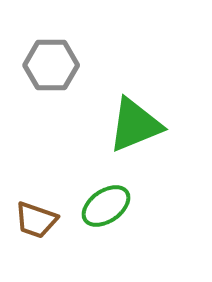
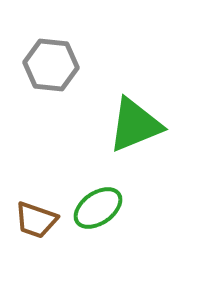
gray hexagon: rotated 6 degrees clockwise
green ellipse: moved 8 px left, 2 px down
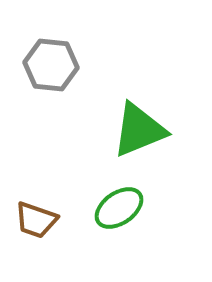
green triangle: moved 4 px right, 5 px down
green ellipse: moved 21 px right
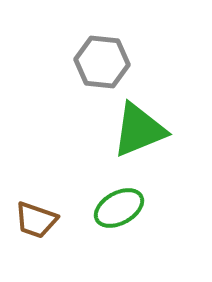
gray hexagon: moved 51 px right, 3 px up
green ellipse: rotated 6 degrees clockwise
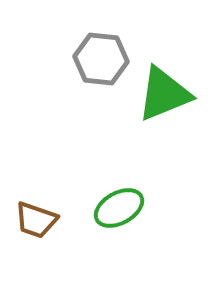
gray hexagon: moved 1 px left, 3 px up
green triangle: moved 25 px right, 36 px up
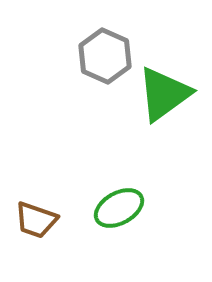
gray hexagon: moved 4 px right, 3 px up; rotated 18 degrees clockwise
green triangle: rotated 14 degrees counterclockwise
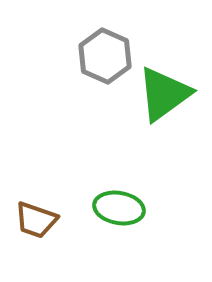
green ellipse: rotated 39 degrees clockwise
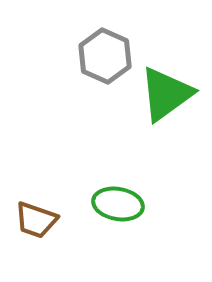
green triangle: moved 2 px right
green ellipse: moved 1 px left, 4 px up
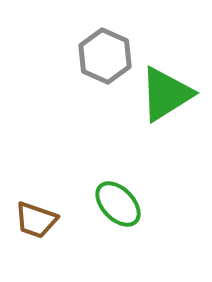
green triangle: rotated 4 degrees clockwise
green ellipse: rotated 36 degrees clockwise
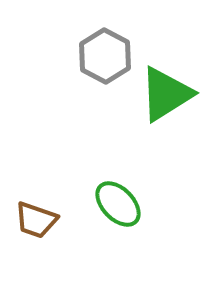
gray hexagon: rotated 4 degrees clockwise
